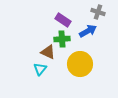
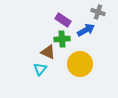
blue arrow: moved 2 px left, 1 px up
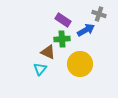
gray cross: moved 1 px right, 2 px down
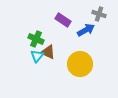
green cross: moved 26 px left; rotated 28 degrees clockwise
cyan triangle: moved 3 px left, 13 px up
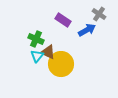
gray cross: rotated 16 degrees clockwise
blue arrow: moved 1 px right
yellow circle: moved 19 px left
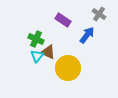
blue arrow: moved 5 px down; rotated 24 degrees counterclockwise
yellow circle: moved 7 px right, 4 px down
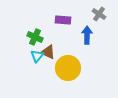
purple rectangle: rotated 28 degrees counterclockwise
blue arrow: rotated 36 degrees counterclockwise
green cross: moved 1 px left, 2 px up
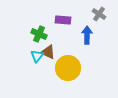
green cross: moved 4 px right, 3 px up
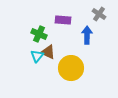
yellow circle: moved 3 px right
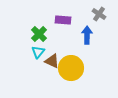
green cross: rotated 21 degrees clockwise
brown triangle: moved 4 px right, 9 px down
cyan triangle: moved 1 px right, 4 px up
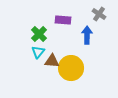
brown triangle: rotated 21 degrees counterclockwise
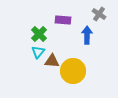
yellow circle: moved 2 px right, 3 px down
